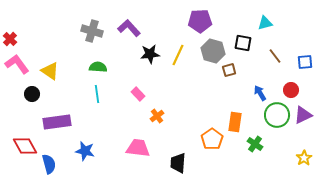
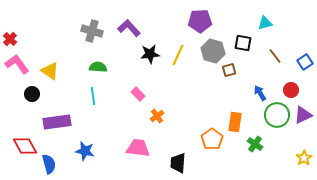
blue square: rotated 28 degrees counterclockwise
cyan line: moved 4 px left, 2 px down
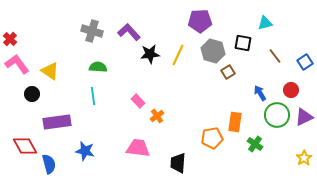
purple L-shape: moved 4 px down
brown square: moved 1 px left, 2 px down; rotated 16 degrees counterclockwise
pink rectangle: moved 7 px down
purple triangle: moved 1 px right, 2 px down
orange pentagon: moved 1 px up; rotated 25 degrees clockwise
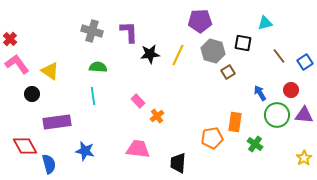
purple L-shape: rotated 40 degrees clockwise
brown line: moved 4 px right
purple triangle: moved 2 px up; rotated 30 degrees clockwise
pink trapezoid: moved 1 px down
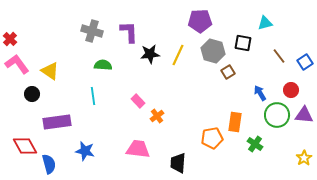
green semicircle: moved 5 px right, 2 px up
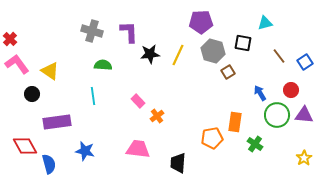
purple pentagon: moved 1 px right, 1 px down
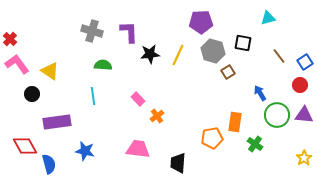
cyan triangle: moved 3 px right, 5 px up
red circle: moved 9 px right, 5 px up
pink rectangle: moved 2 px up
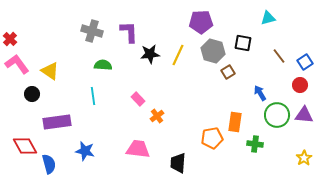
green cross: rotated 28 degrees counterclockwise
